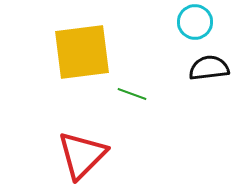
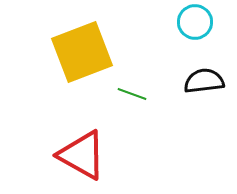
yellow square: rotated 14 degrees counterclockwise
black semicircle: moved 5 px left, 13 px down
red triangle: rotated 46 degrees counterclockwise
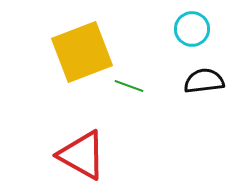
cyan circle: moved 3 px left, 7 px down
green line: moved 3 px left, 8 px up
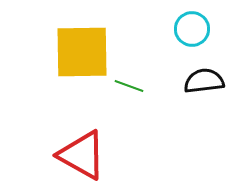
yellow square: rotated 20 degrees clockwise
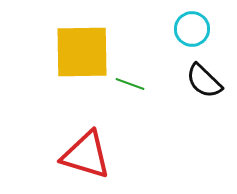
black semicircle: rotated 129 degrees counterclockwise
green line: moved 1 px right, 2 px up
red triangle: moved 4 px right; rotated 12 degrees counterclockwise
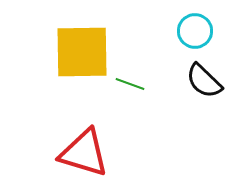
cyan circle: moved 3 px right, 2 px down
red triangle: moved 2 px left, 2 px up
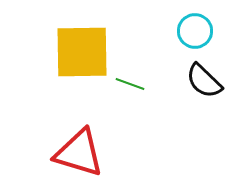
red triangle: moved 5 px left
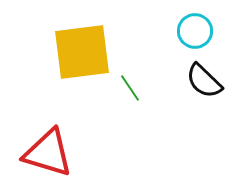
yellow square: rotated 6 degrees counterclockwise
green line: moved 4 px down; rotated 36 degrees clockwise
red triangle: moved 31 px left
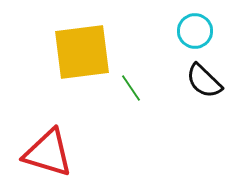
green line: moved 1 px right
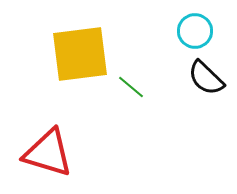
yellow square: moved 2 px left, 2 px down
black semicircle: moved 2 px right, 3 px up
green line: moved 1 px up; rotated 16 degrees counterclockwise
